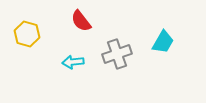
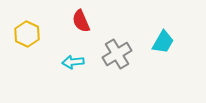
red semicircle: rotated 15 degrees clockwise
yellow hexagon: rotated 10 degrees clockwise
gray cross: rotated 12 degrees counterclockwise
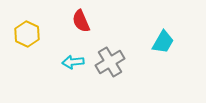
gray cross: moved 7 px left, 8 px down
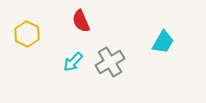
cyan arrow: rotated 40 degrees counterclockwise
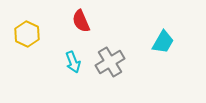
cyan arrow: rotated 65 degrees counterclockwise
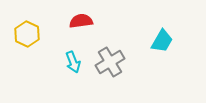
red semicircle: rotated 105 degrees clockwise
cyan trapezoid: moved 1 px left, 1 px up
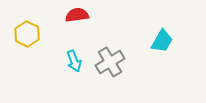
red semicircle: moved 4 px left, 6 px up
cyan arrow: moved 1 px right, 1 px up
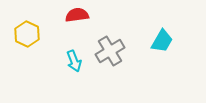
gray cross: moved 11 px up
